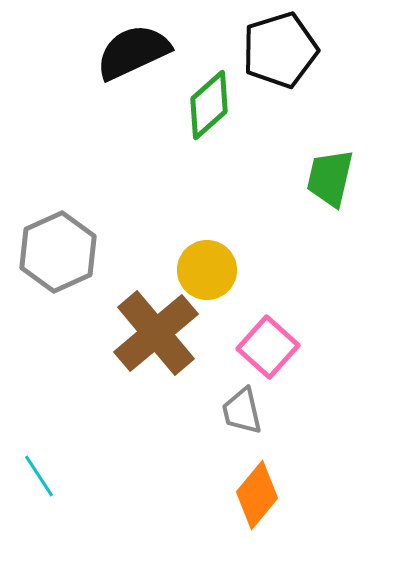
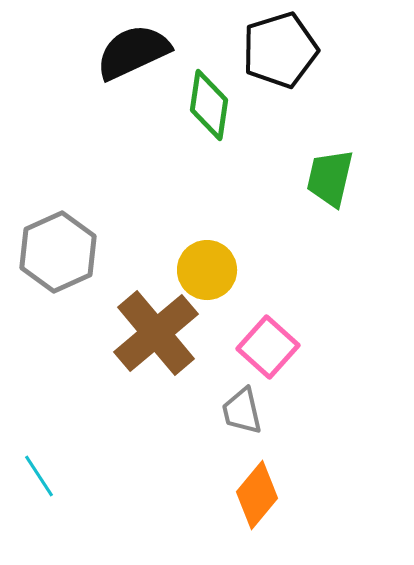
green diamond: rotated 40 degrees counterclockwise
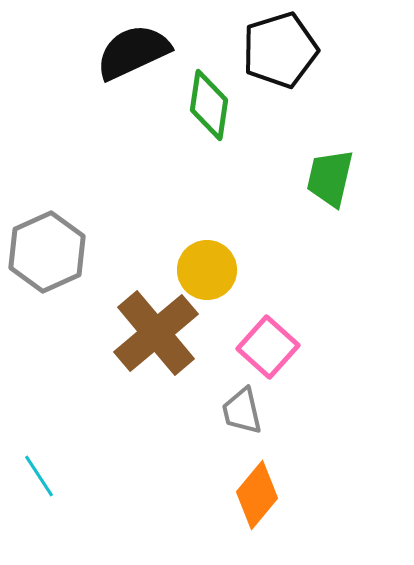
gray hexagon: moved 11 px left
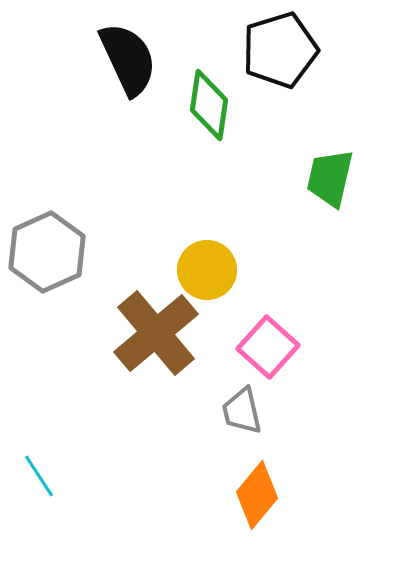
black semicircle: moved 5 px left, 7 px down; rotated 90 degrees clockwise
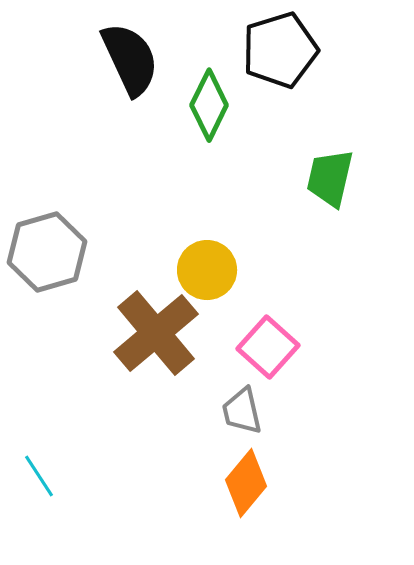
black semicircle: moved 2 px right
green diamond: rotated 18 degrees clockwise
gray hexagon: rotated 8 degrees clockwise
orange diamond: moved 11 px left, 12 px up
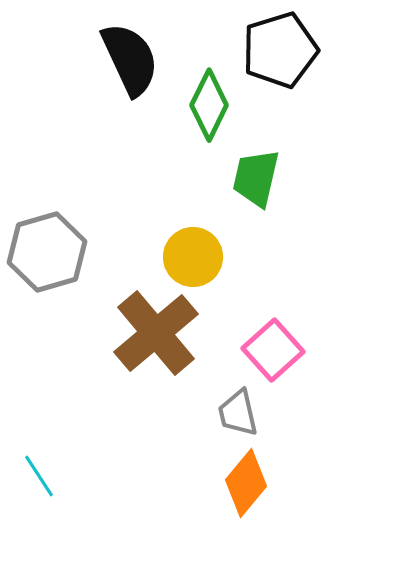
green trapezoid: moved 74 px left
yellow circle: moved 14 px left, 13 px up
pink square: moved 5 px right, 3 px down; rotated 6 degrees clockwise
gray trapezoid: moved 4 px left, 2 px down
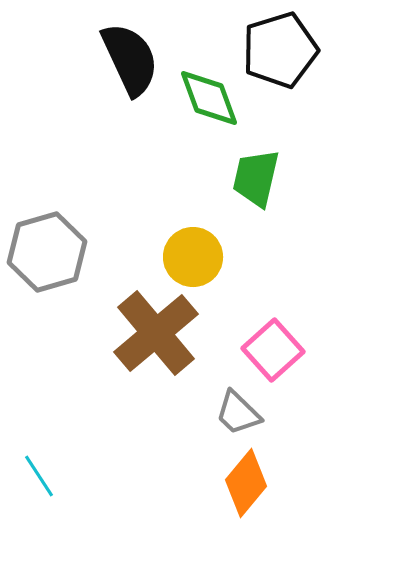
green diamond: moved 7 px up; rotated 46 degrees counterclockwise
gray trapezoid: rotated 33 degrees counterclockwise
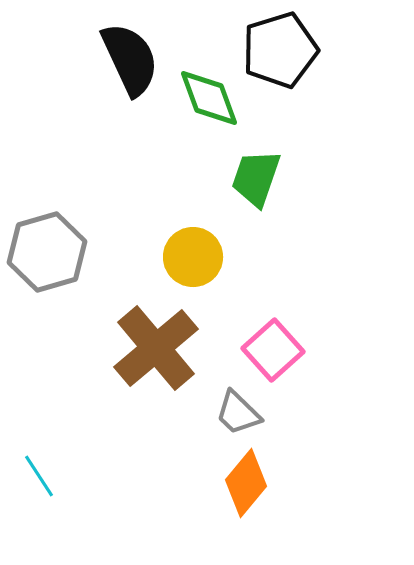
green trapezoid: rotated 6 degrees clockwise
brown cross: moved 15 px down
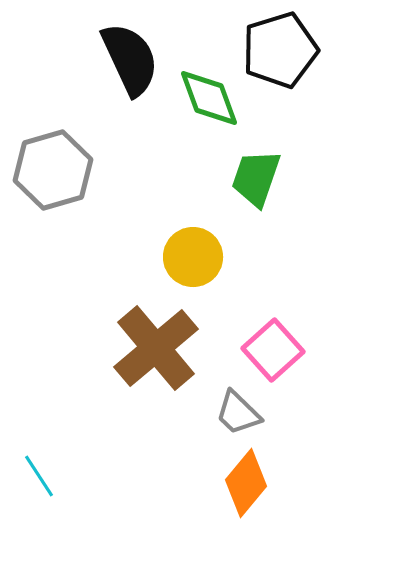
gray hexagon: moved 6 px right, 82 px up
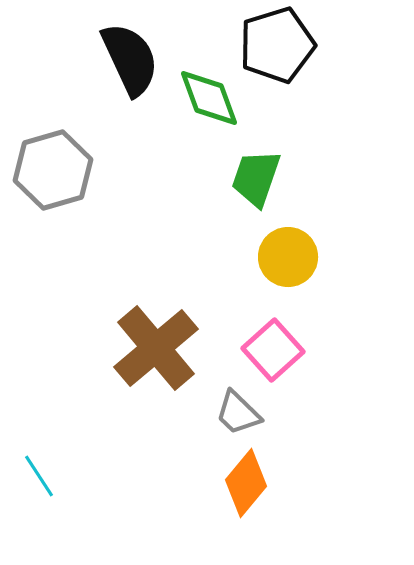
black pentagon: moved 3 px left, 5 px up
yellow circle: moved 95 px right
